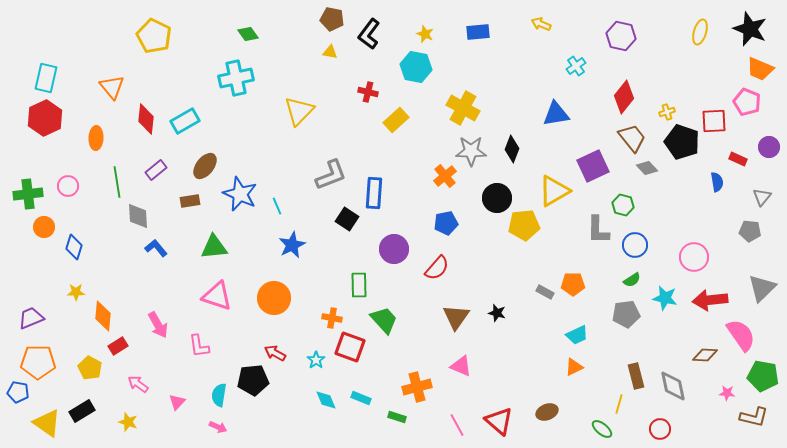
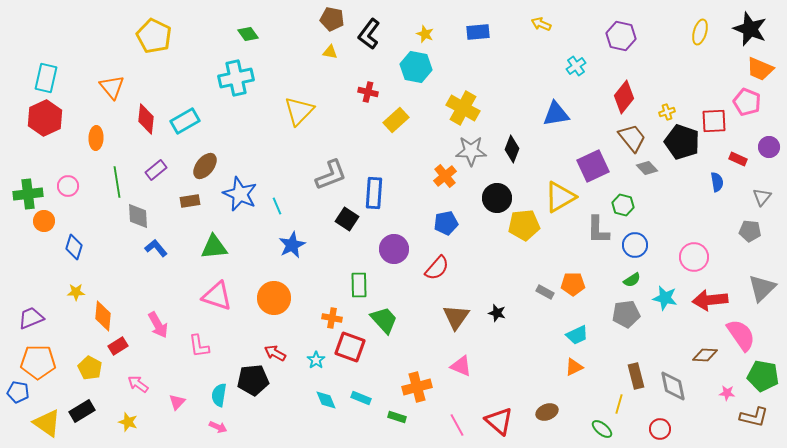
yellow triangle at (554, 191): moved 6 px right, 6 px down
orange circle at (44, 227): moved 6 px up
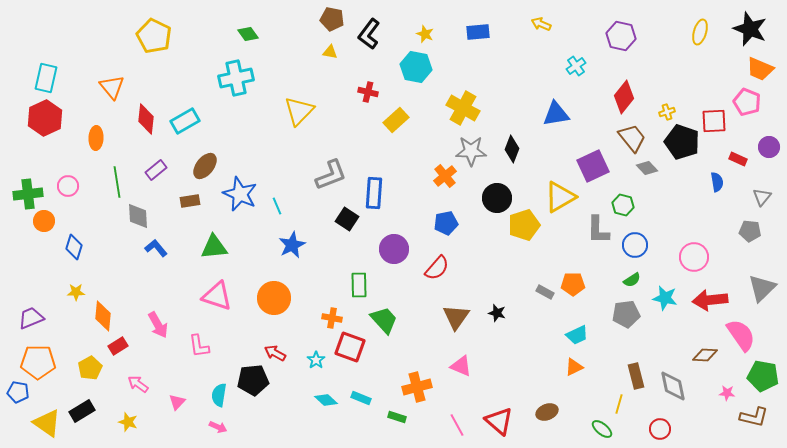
yellow pentagon at (524, 225): rotated 12 degrees counterclockwise
yellow pentagon at (90, 368): rotated 15 degrees clockwise
cyan diamond at (326, 400): rotated 25 degrees counterclockwise
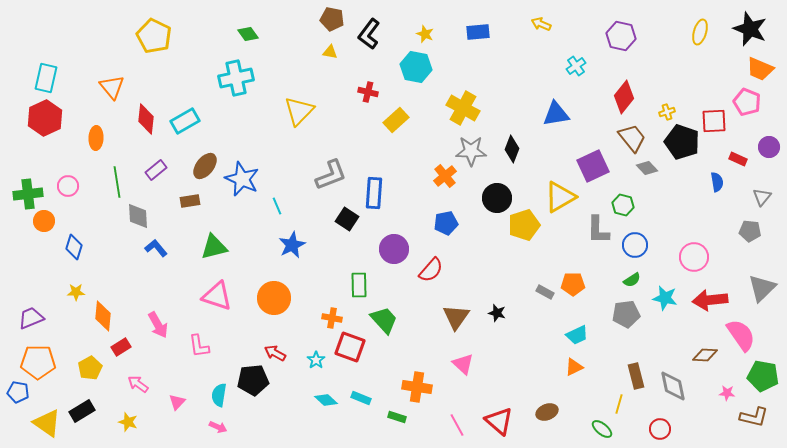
blue star at (240, 194): moved 2 px right, 15 px up
green triangle at (214, 247): rotated 8 degrees counterclockwise
red semicircle at (437, 268): moved 6 px left, 2 px down
red rectangle at (118, 346): moved 3 px right, 1 px down
pink triangle at (461, 366): moved 2 px right, 2 px up; rotated 20 degrees clockwise
orange cross at (417, 387): rotated 24 degrees clockwise
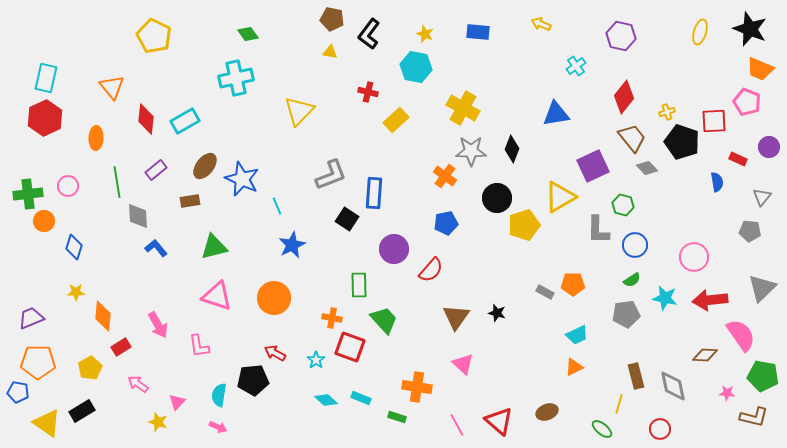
blue rectangle at (478, 32): rotated 10 degrees clockwise
orange cross at (445, 176): rotated 15 degrees counterclockwise
yellow star at (128, 422): moved 30 px right
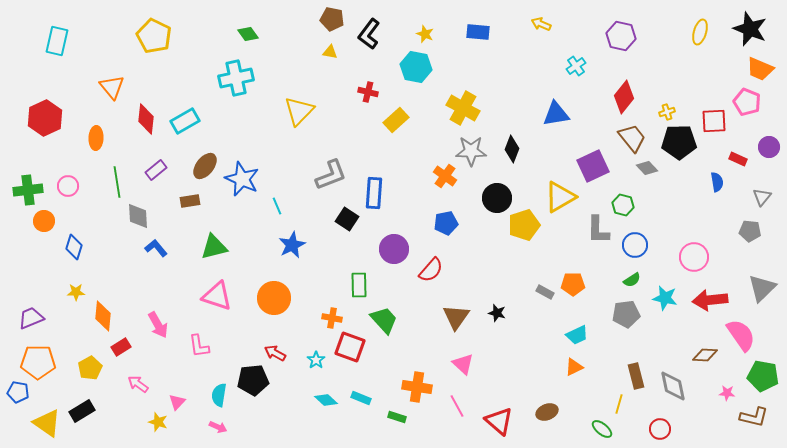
cyan rectangle at (46, 78): moved 11 px right, 37 px up
black pentagon at (682, 142): moved 3 px left; rotated 20 degrees counterclockwise
green cross at (28, 194): moved 4 px up
pink line at (457, 425): moved 19 px up
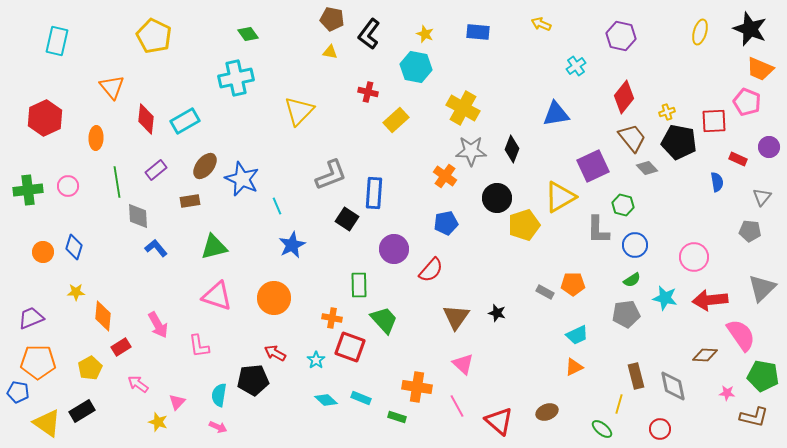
black pentagon at (679, 142): rotated 12 degrees clockwise
orange circle at (44, 221): moved 1 px left, 31 px down
